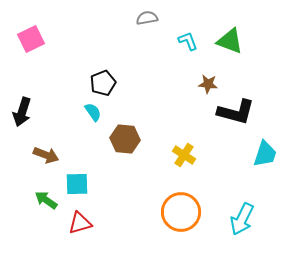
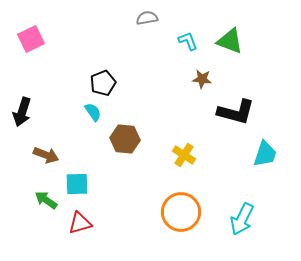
brown star: moved 6 px left, 5 px up
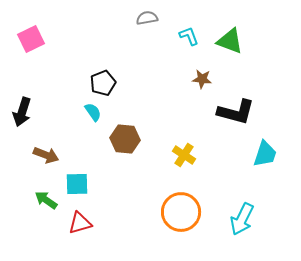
cyan L-shape: moved 1 px right, 5 px up
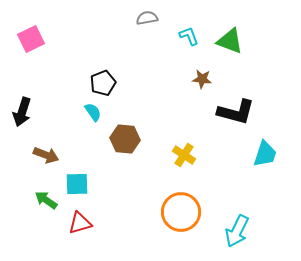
cyan arrow: moved 5 px left, 12 px down
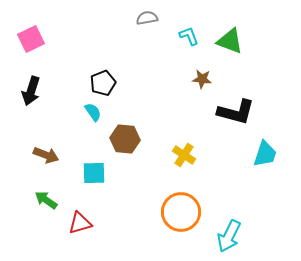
black arrow: moved 9 px right, 21 px up
cyan square: moved 17 px right, 11 px up
cyan arrow: moved 8 px left, 5 px down
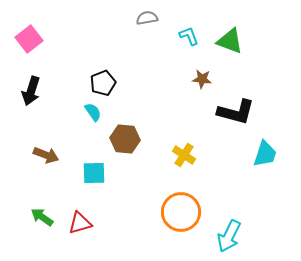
pink square: moved 2 px left; rotated 12 degrees counterclockwise
green arrow: moved 4 px left, 17 px down
